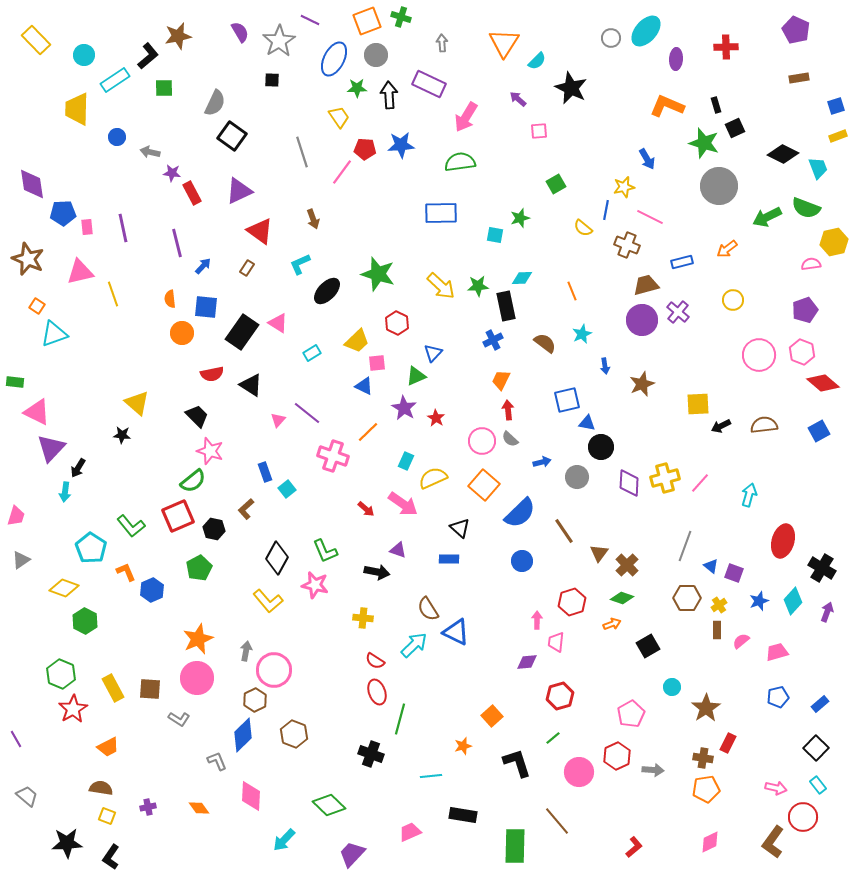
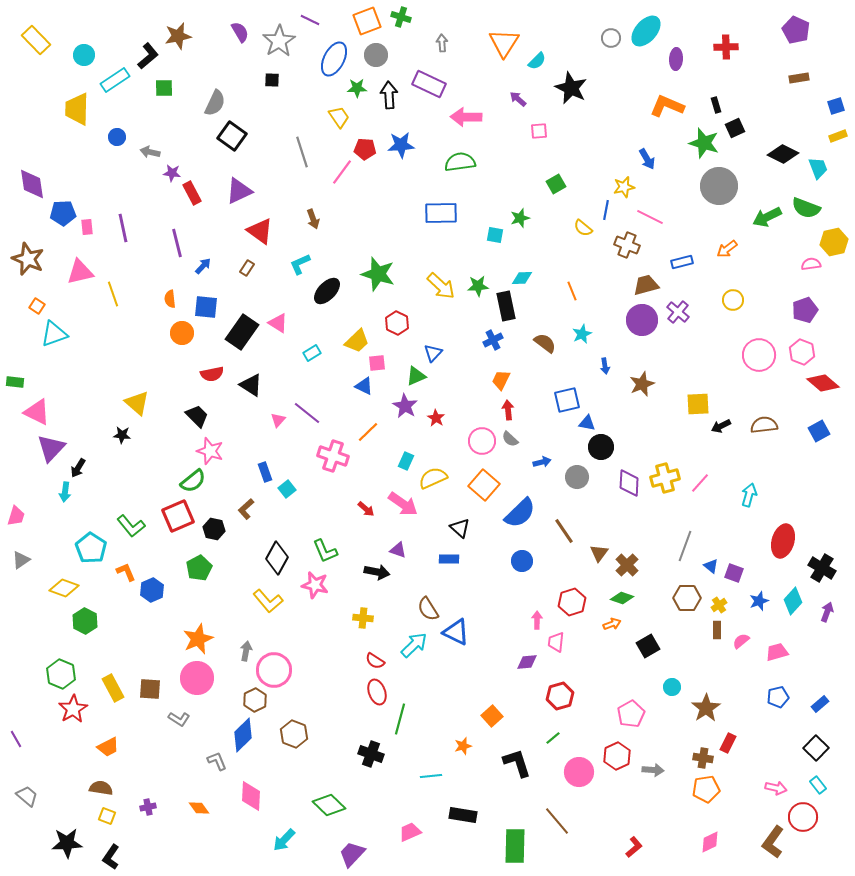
pink arrow at (466, 117): rotated 60 degrees clockwise
purple star at (404, 408): moved 1 px right, 2 px up
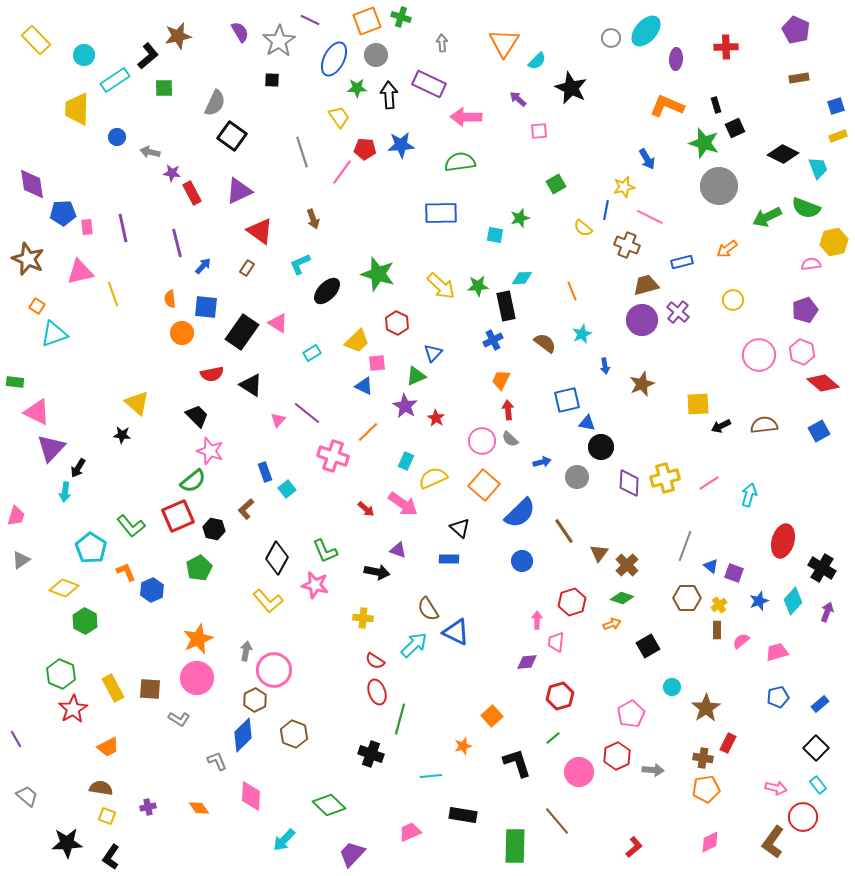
pink line at (700, 483): moved 9 px right; rotated 15 degrees clockwise
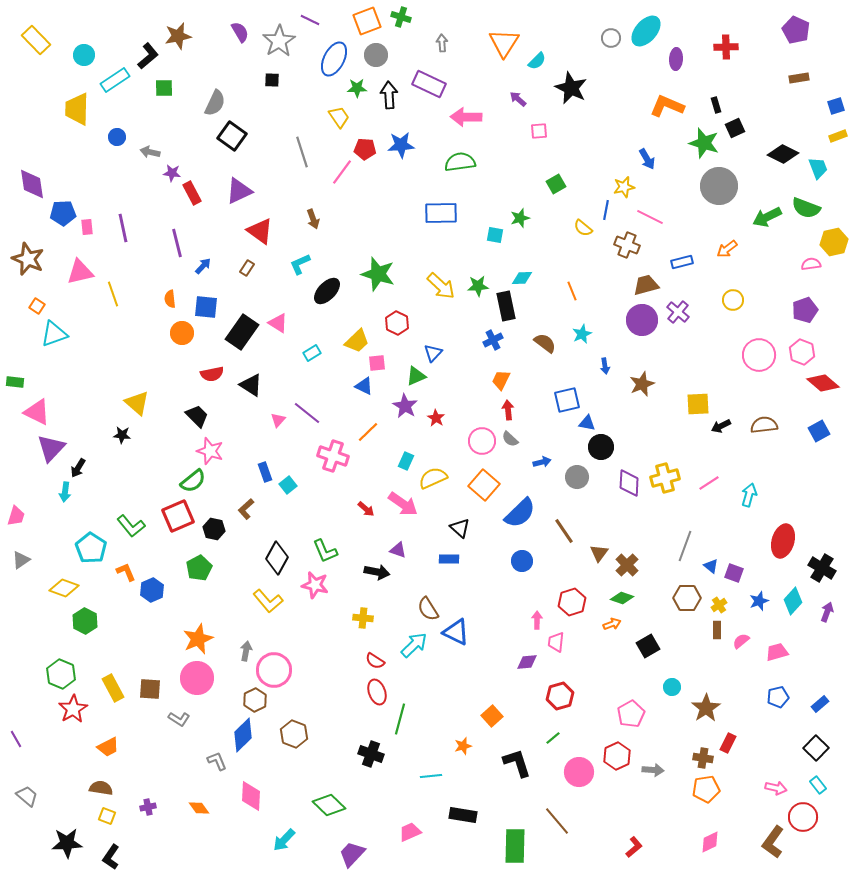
cyan square at (287, 489): moved 1 px right, 4 px up
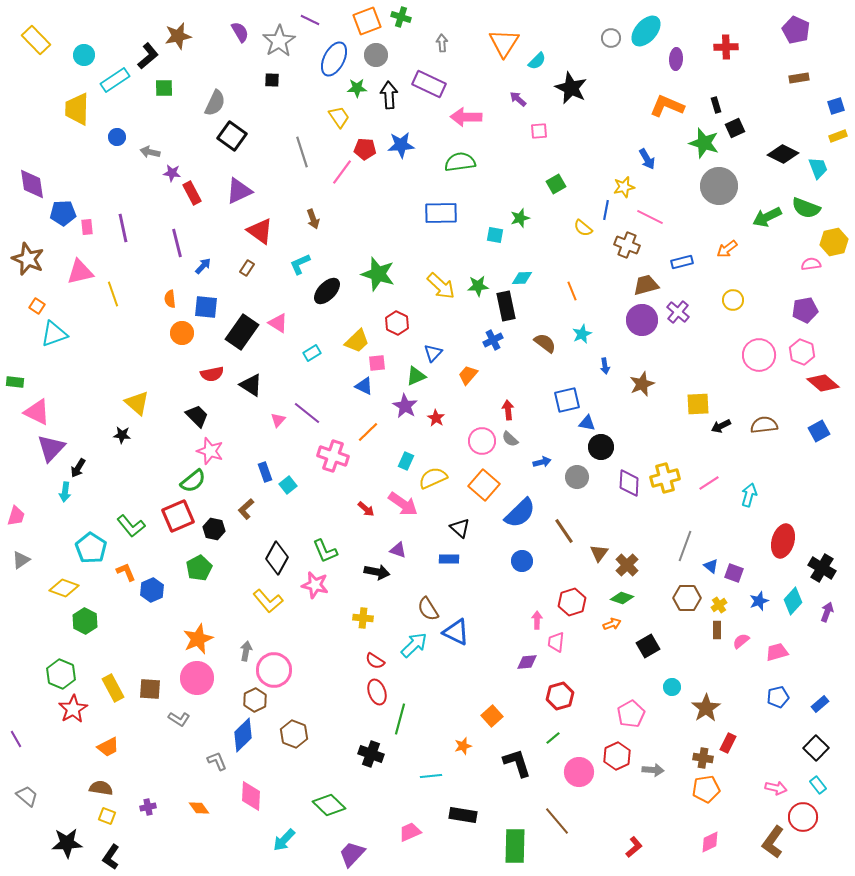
purple pentagon at (805, 310): rotated 10 degrees clockwise
orange trapezoid at (501, 380): moved 33 px left, 5 px up; rotated 15 degrees clockwise
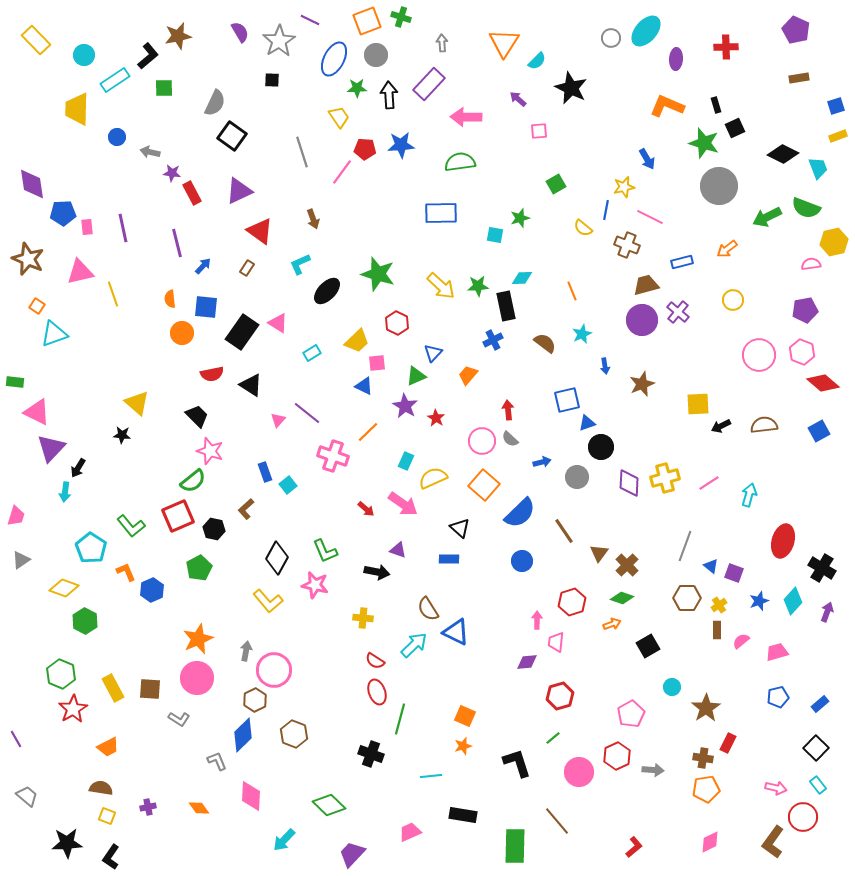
purple rectangle at (429, 84): rotated 72 degrees counterclockwise
blue triangle at (587, 423): rotated 30 degrees counterclockwise
orange square at (492, 716): moved 27 px left; rotated 25 degrees counterclockwise
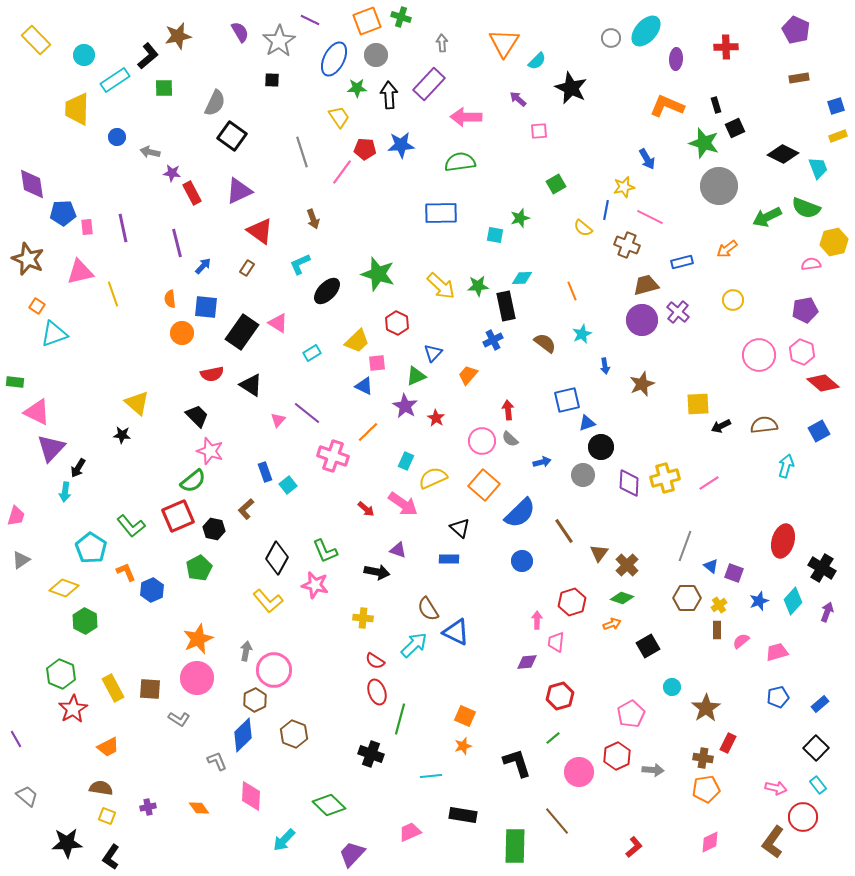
gray circle at (577, 477): moved 6 px right, 2 px up
cyan arrow at (749, 495): moved 37 px right, 29 px up
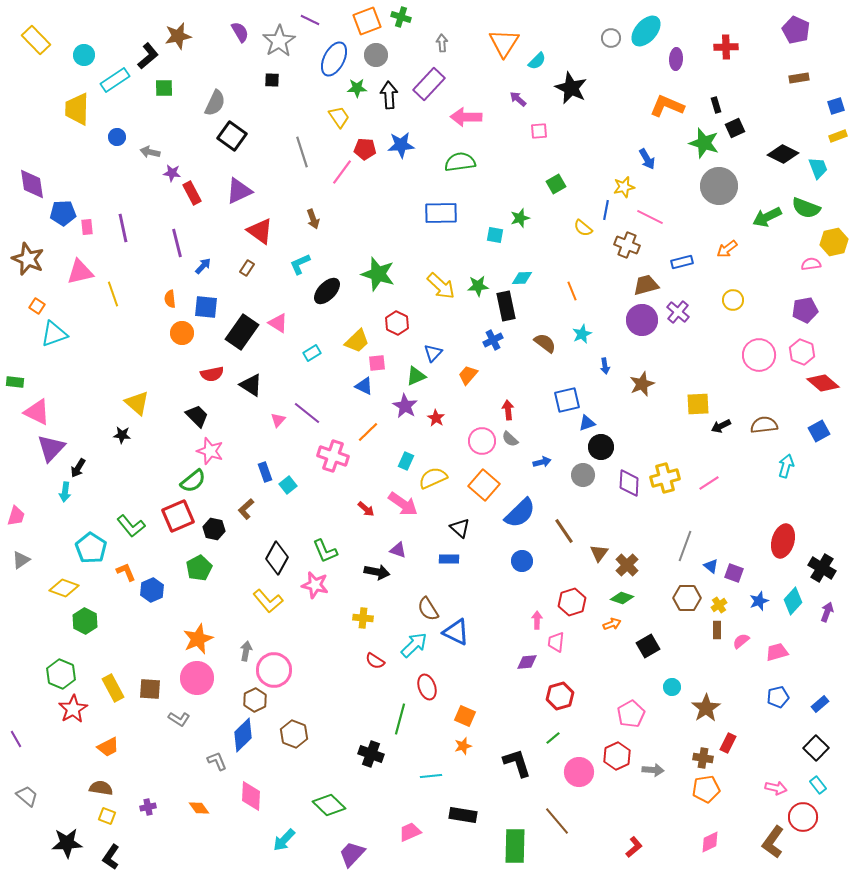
red ellipse at (377, 692): moved 50 px right, 5 px up
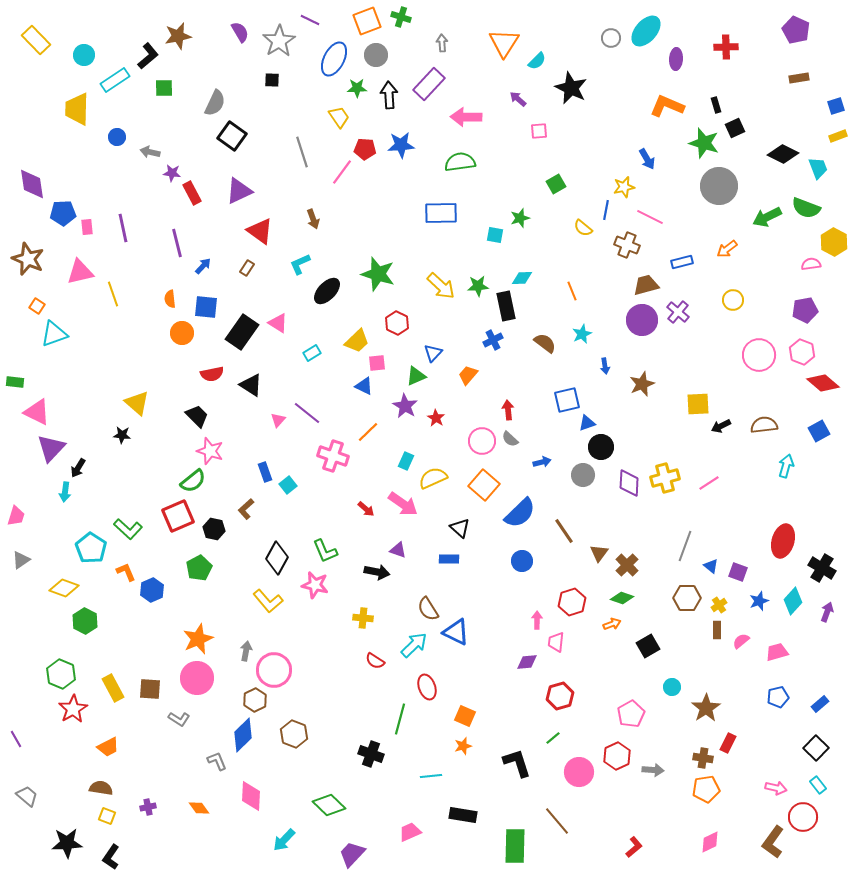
yellow hexagon at (834, 242): rotated 20 degrees counterclockwise
green L-shape at (131, 526): moved 3 px left, 3 px down; rotated 8 degrees counterclockwise
purple square at (734, 573): moved 4 px right, 1 px up
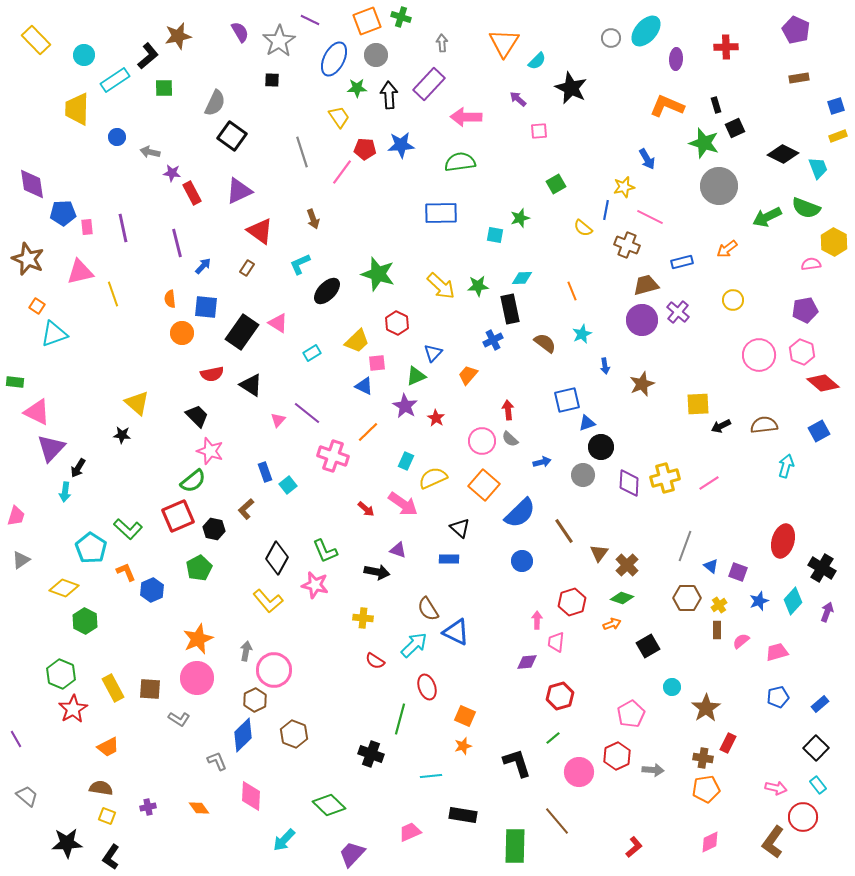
black rectangle at (506, 306): moved 4 px right, 3 px down
